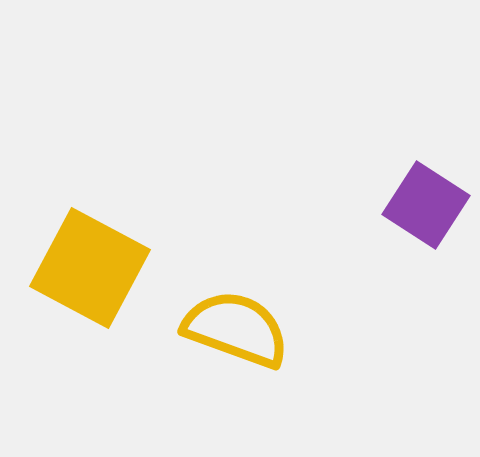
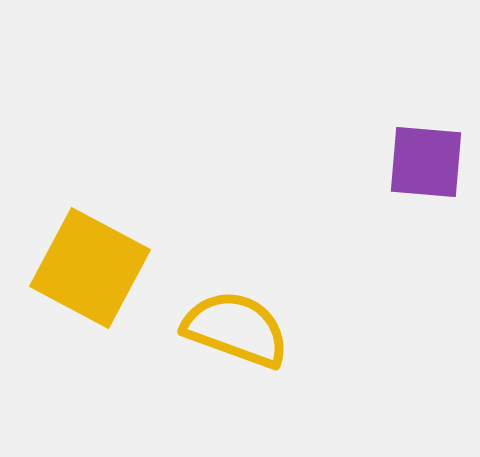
purple square: moved 43 px up; rotated 28 degrees counterclockwise
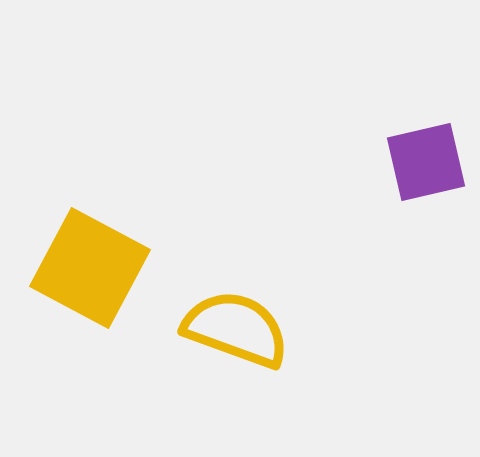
purple square: rotated 18 degrees counterclockwise
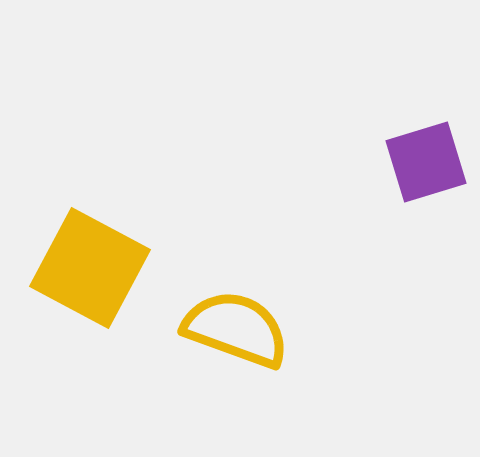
purple square: rotated 4 degrees counterclockwise
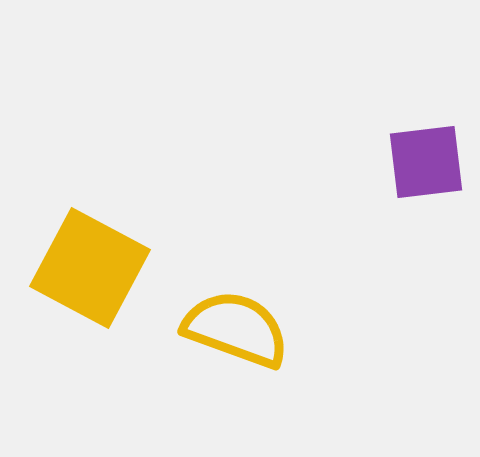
purple square: rotated 10 degrees clockwise
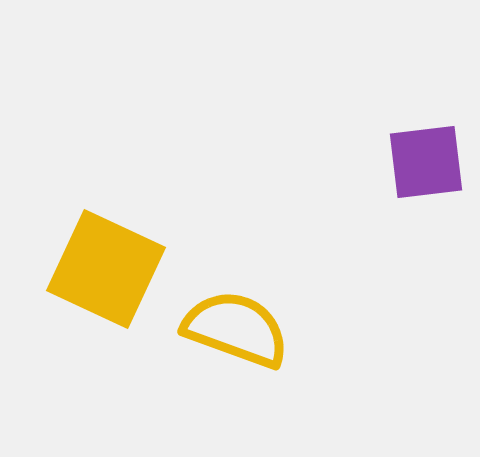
yellow square: moved 16 px right, 1 px down; rotated 3 degrees counterclockwise
